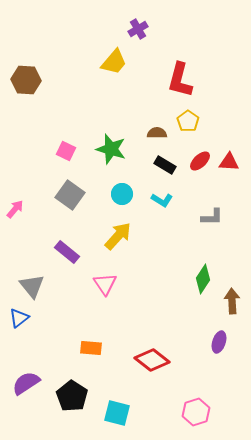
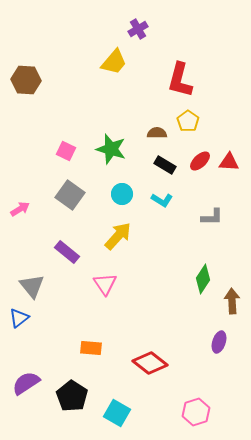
pink arrow: moved 5 px right; rotated 18 degrees clockwise
red diamond: moved 2 px left, 3 px down
cyan square: rotated 16 degrees clockwise
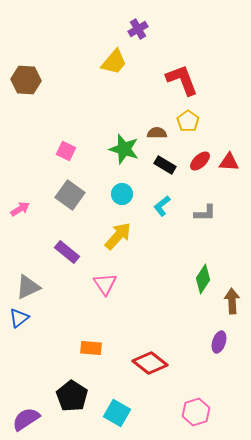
red L-shape: moved 2 px right; rotated 144 degrees clockwise
green star: moved 13 px right
cyan L-shape: moved 6 px down; rotated 110 degrees clockwise
gray L-shape: moved 7 px left, 4 px up
gray triangle: moved 4 px left, 1 px down; rotated 44 degrees clockwise
purple semicircle: moved 36 px down
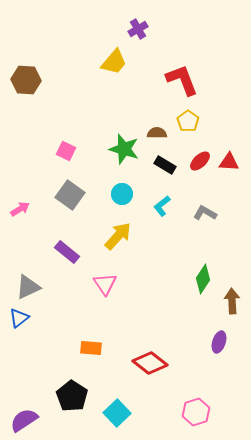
gray L-shape: rotated 150 degrees counterclockwise
cyan square: rotated 16 degrees clockwise
purple semicircle: moved 2 px left, 1 px down
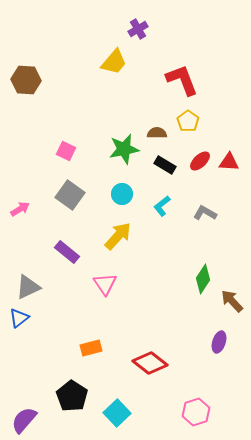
green star: rotated 28 degrees counterclockwise
brown arrow: rotated 40 degrees counterclockwise
orange rectangle: rotated 20 degrees counterclockwise
purple semicircle: rotated 16 degrees counterclockwise
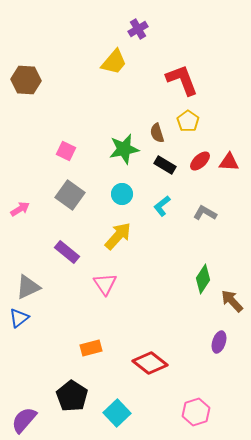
brown semicircle: rotated 108 degrees counterclockwise
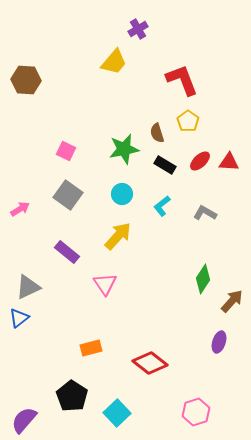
gray square: moved 2 px left
brown arrow: rotated 85 degrees clockwise
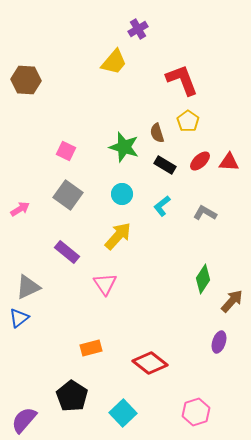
green star: moved 2 px up; rotated 28 degrees clockwise
cyan square: moved 6 px right
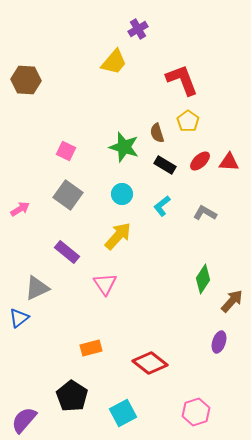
gray triangle: moved 9 px right, 1 px down
cyan square: rotated 16 degrees clockwise
